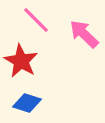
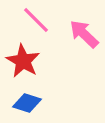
red star: moved 2 px right
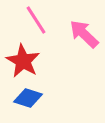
pink line: rotated 12 degrees clockwise
blue diamond: moved 1 px right, 5 px up
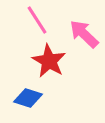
pink line: moved 1 px right
red star: moved 26 px right
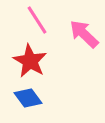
red star: moved 19 px left
blue diamond: rotated 36 degrees clockwise
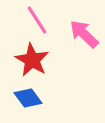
red star: moved 2 px right, 1 px up
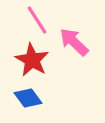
pink arrow: moved 10 px left, 8 px down
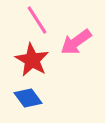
pink arrow: moved 2 px right; rotated 80 degrees counterclockwise
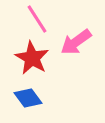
pink line: moved 1 px up
red star: moved 2 px up
